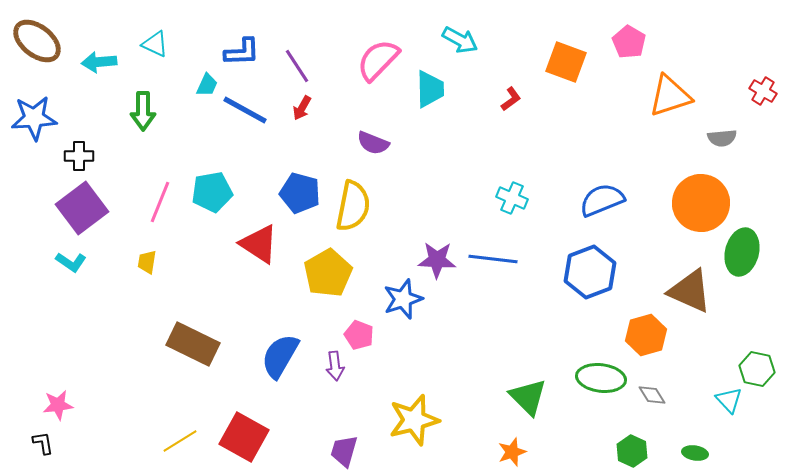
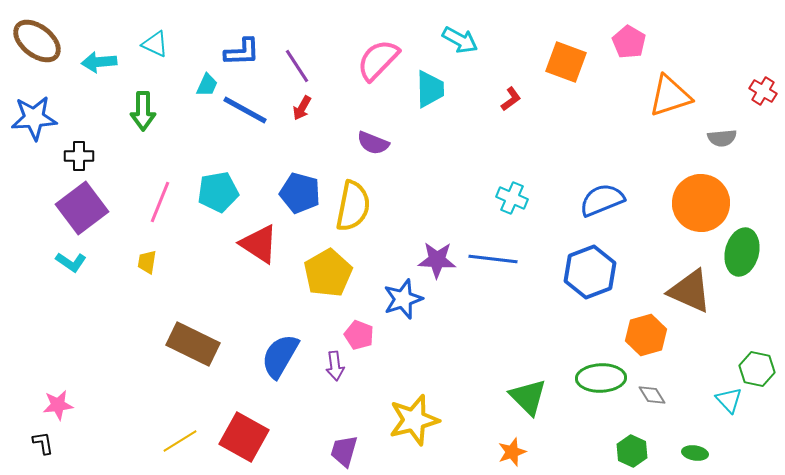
cyan pentagon at (212, 192): moved 6 px right
green ellipse at (601, 378): rotated 9 degrees counterclockwise
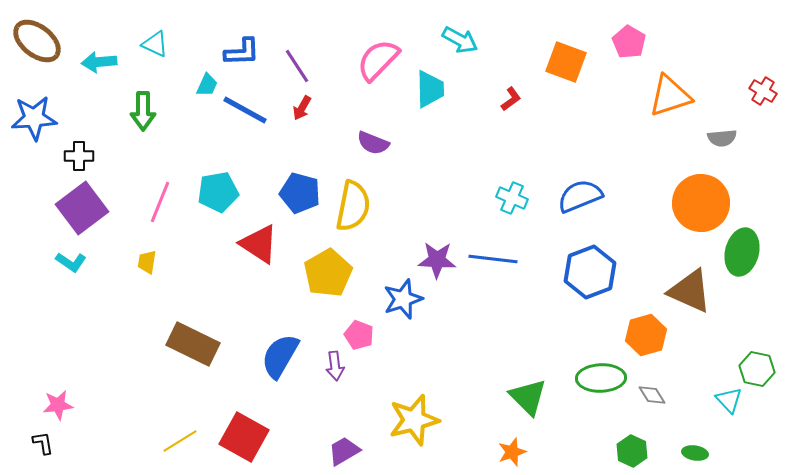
blue semicircle at (602, 200): moved 22 px left, 4 px up
purple trapezoid at (344, 451): rotated 44 degrees clockwise
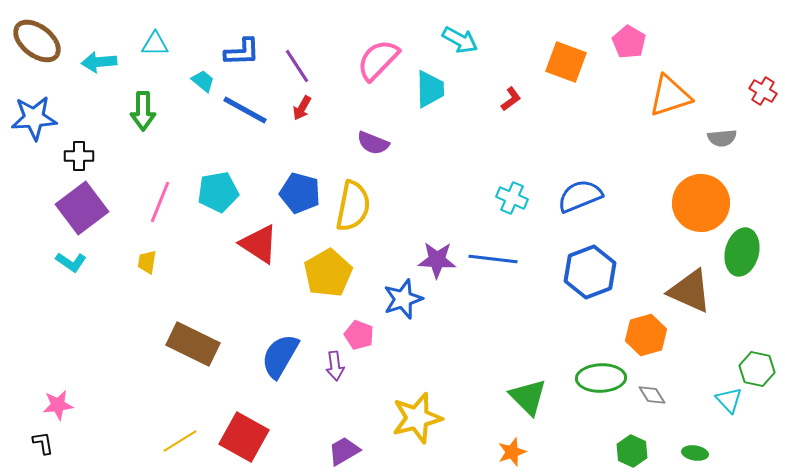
cyan triangle at (155, 44): rotated 24 degrees counterclockwise
cyan trapezoid at (207, 85): moved 4 px left, 4 px up; rotated 75 degrees counterclockwise
yellow star at (414, 420): moved 3 px right, 2 px up
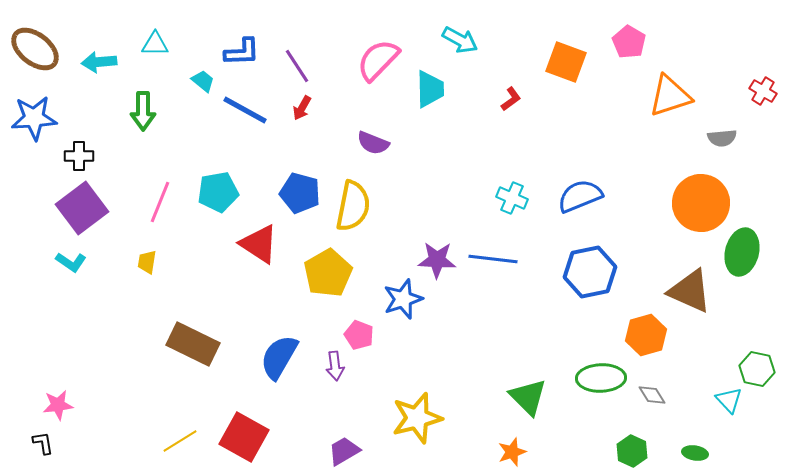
brown ellipse at (37, 41): moved 2 px left, 8 px down
blue hexagon at (590, 272): rotated 9 degrees clockwise
blue semicircle at (280, 356): moved 1 px left, 1 px down
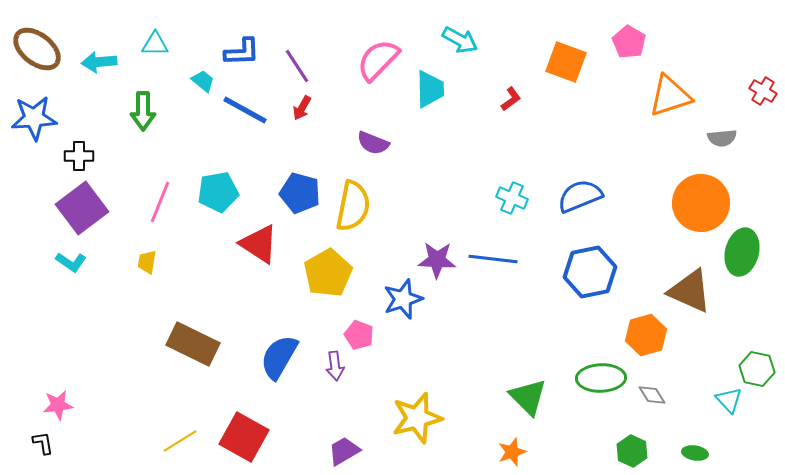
brown ellipse at (35, 49): moved 2 px right
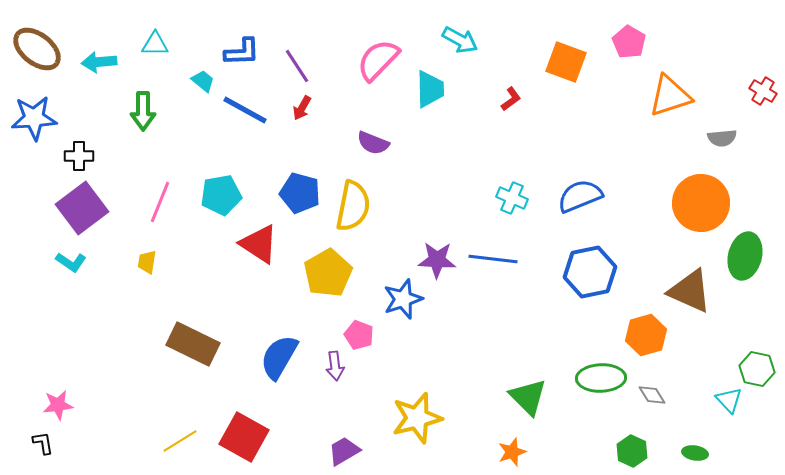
cyan pentagon at (218, 192): moved 3 px right, 3 px down
green ellipse at (742, 252): moved 3 px right, 4 px down
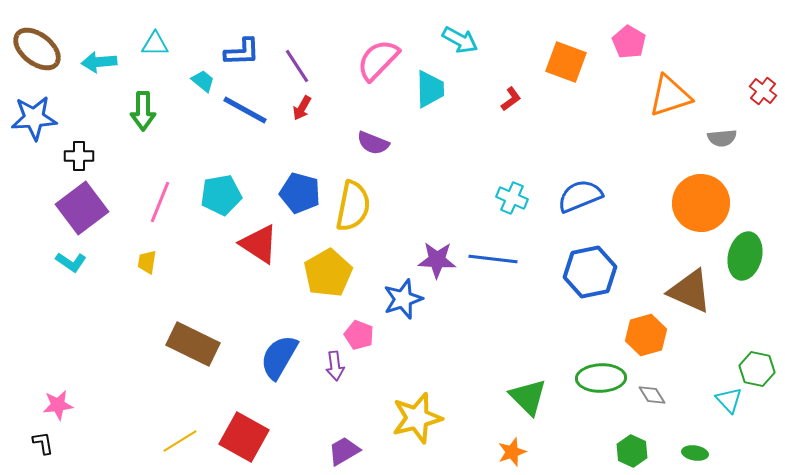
red cross at (763, 91): rotated 8 degrees clockwise
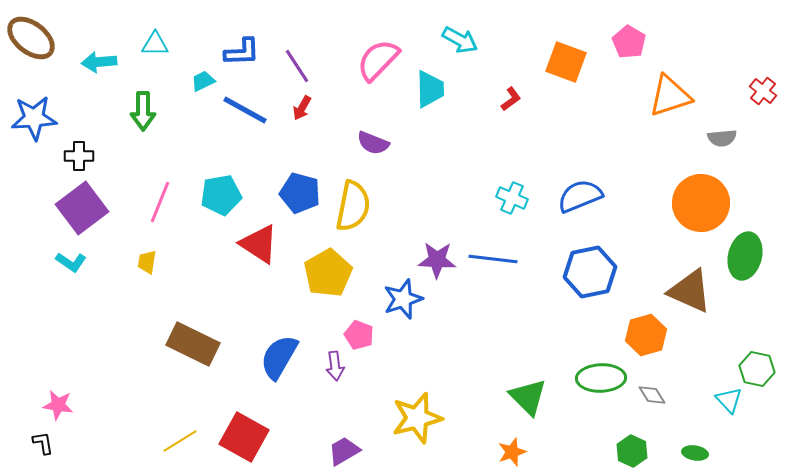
brown ellipse at (37, 49): moved 6 px left, 11 px up
cyan trapezoid at (203, 81): rotated 65 degrees counterclockwise
pink star at (58, 405): rotated 16 degrees clockwise
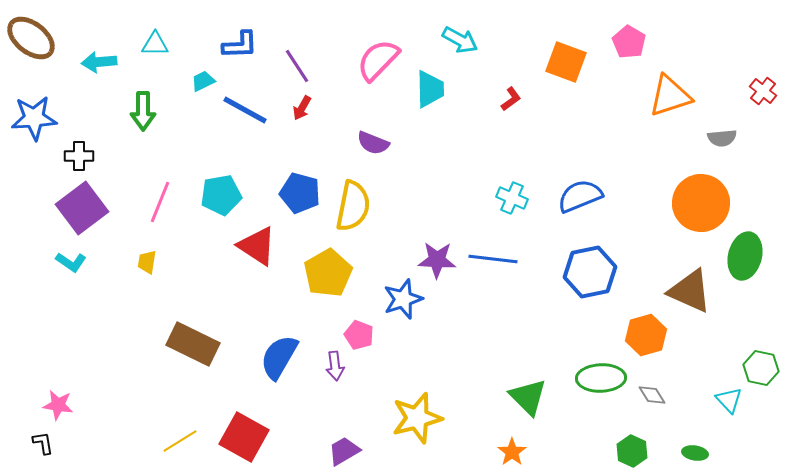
blue L-shape at (242, 52): moved 2 px left, 7 px up
red triangle at (259, 244): moved 2 px left, 2 px down
green hexagon at (757, 369): moved 4 px right, 1 px up
orange star at (512, 452): rotated 16 degrees counterclockwise
